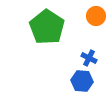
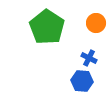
orange circle: moved 7 px down
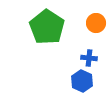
blue cross: rotated 21 degrees counterclockwise
blue hexagon: rotated 20 degrees clockwise
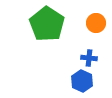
green pentagon: moved 3 px up
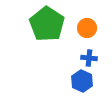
orange circle: moved 9 px left, 5 px down
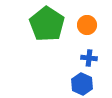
orange circle: moved 3 px up
blue hexagon: moved 3 px down
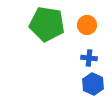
green pentagon: rotated 24 degrees counterclockwise
blue hexagon: moved 11 px right
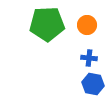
green pentagon: rotated 12 degrees counterclockwise
blue hexagon: rotated 15 degrees counterclockwise
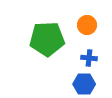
green pentagon: moved 15 px down
blue hexagon: moved 9 px left; rotated 10 degrees counterclockwise
